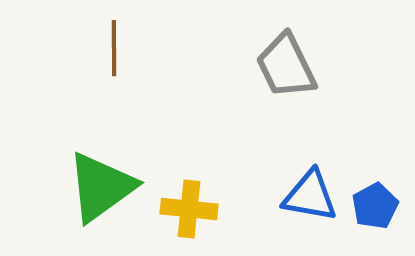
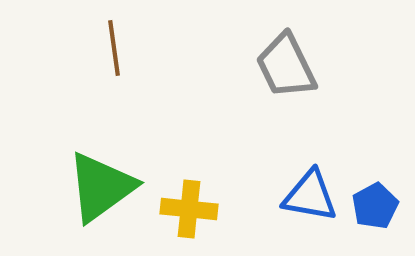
brown line: rotated 8 degrees counterclockwise
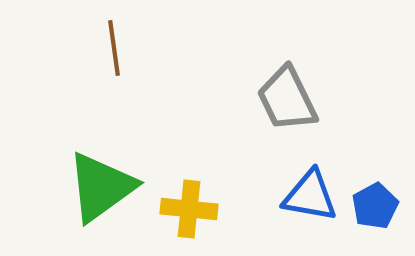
gray trapezoid: moved 1 px right, 33 px down
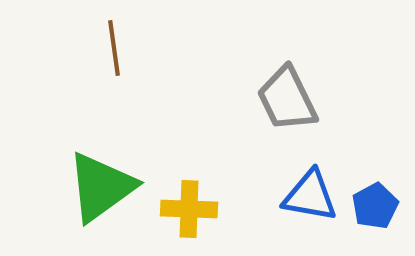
yellow cross: rotated 4 degrees counterclockwise
